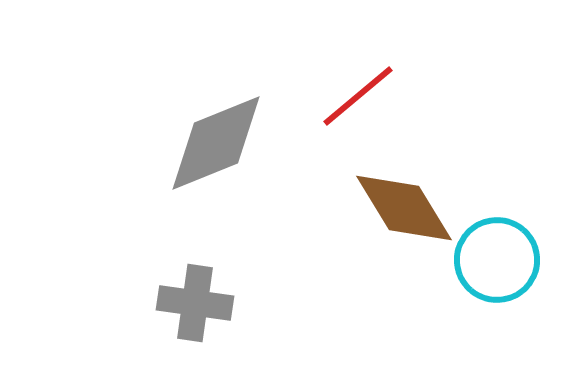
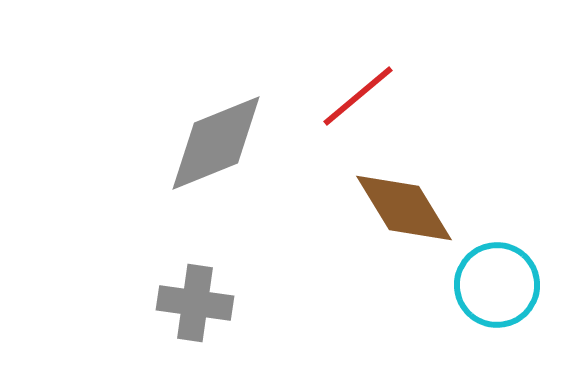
cyan circle: moved 25 px down
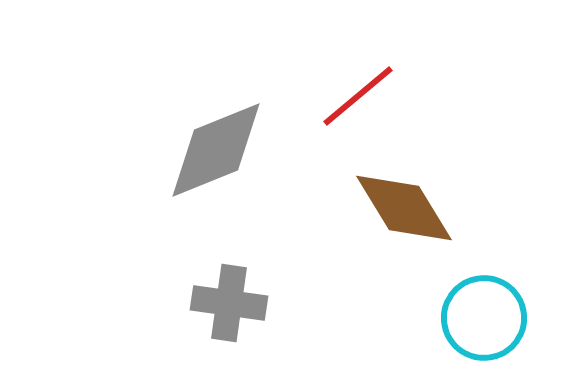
gray diamond: moved 7 px down
cyan circle: moved 13 px left, 33 px down
gray cross: moved 34 px right
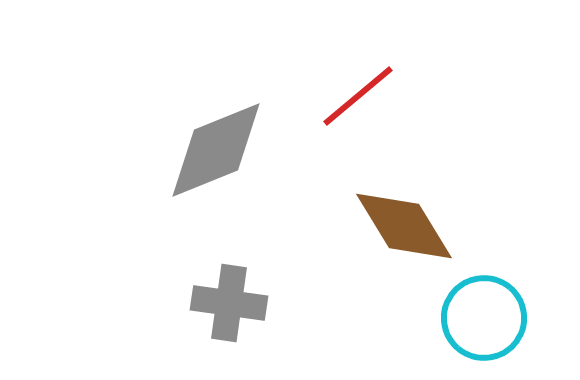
brown diamond: moved 18 px down
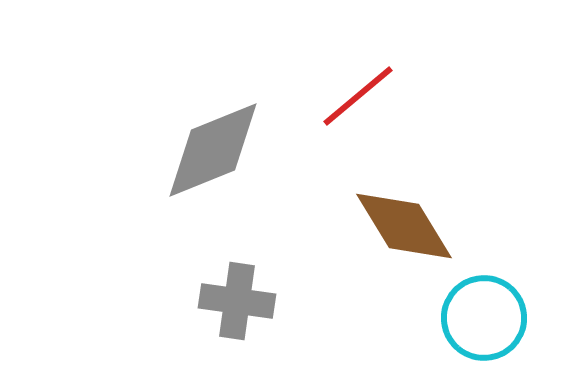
gray diamond: moved 3 px left
gray cross: moved 8 px right, 2 px up
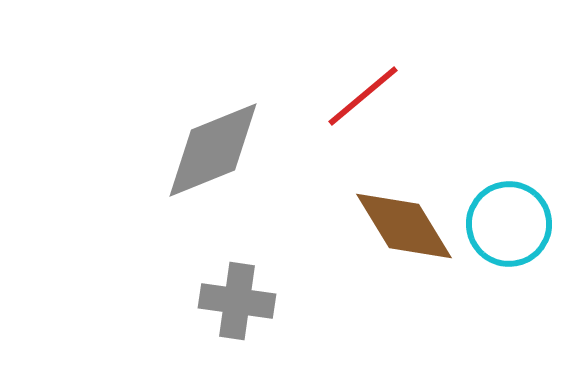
red line: moved 5 px right
cyan circle: moved 25 px right, 94 px up
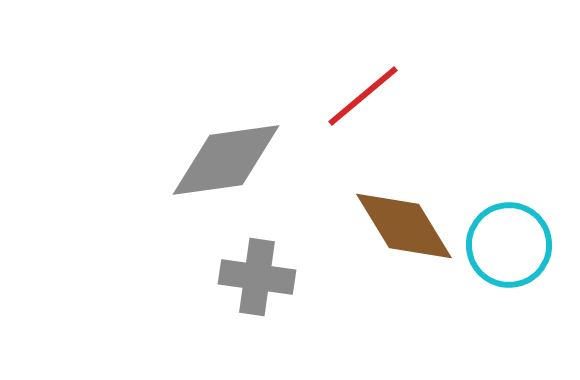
gray diamond: moved 13 px right, 10 px down; rotated 14 degrees clockwise
cyan circle: moved 21 px down
gray cross: moved 20 px right, 24 px up
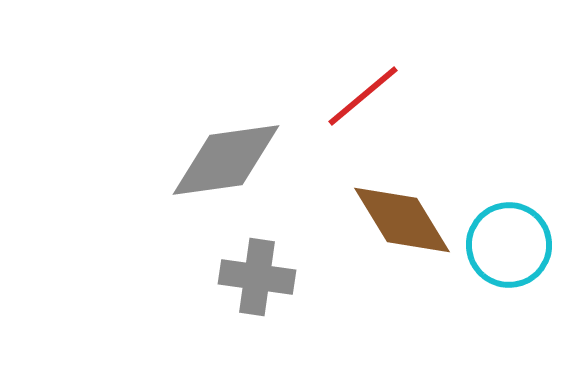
brown diamond: moved 2 px left, 6 px up
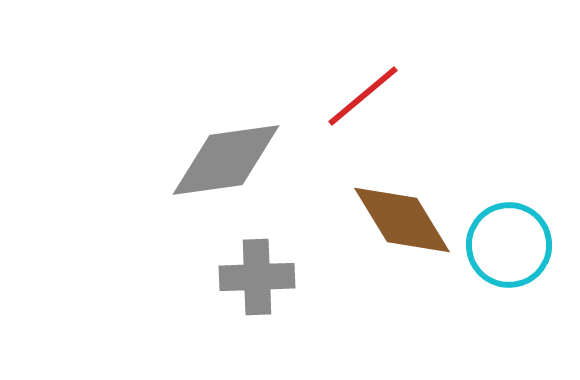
gray cross: rotated 10 degrees counterclockwise
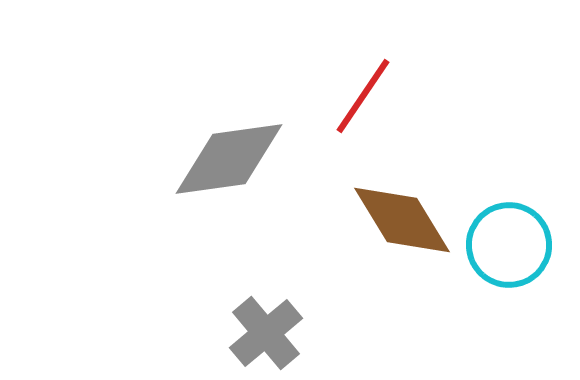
red line: rotated 16 degrees counterclockwise
gray diamond: moved 3 px right, 1 px up
gray cross: moved 9 px right, 56 px down; rotated 38 degrees counterclockwise
